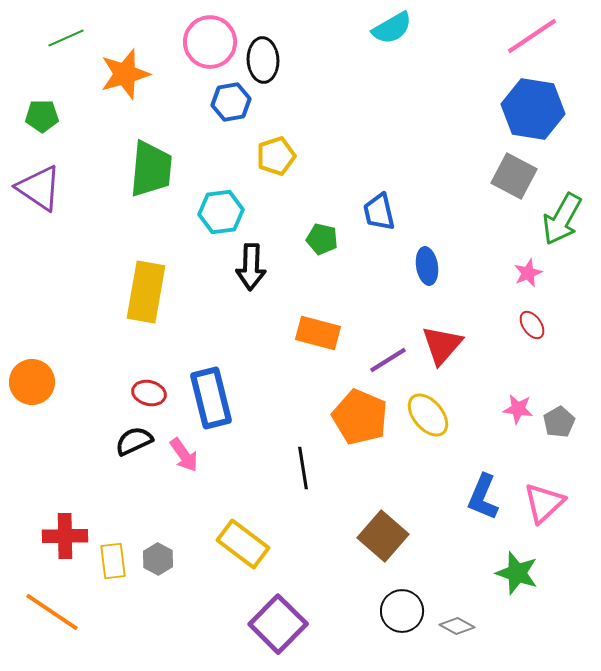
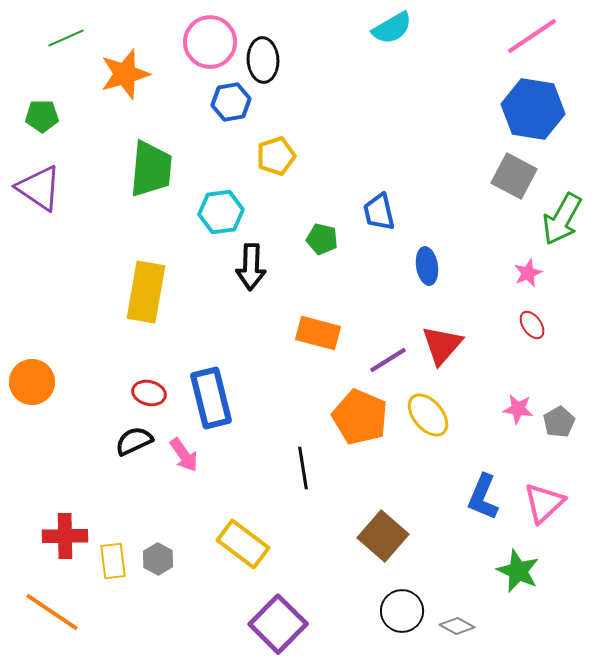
green star at (517, 573): moved 1 px right, 2 px up; rotated 6 degrees clockwise
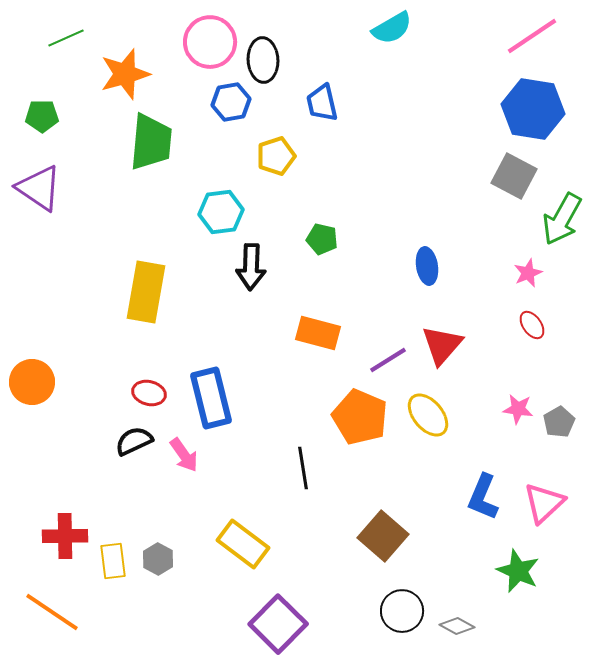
green trapezoid at (151, 169): moved 27 px up
blue trapezoid at (379, 212): moved 57 px left, 109 px up
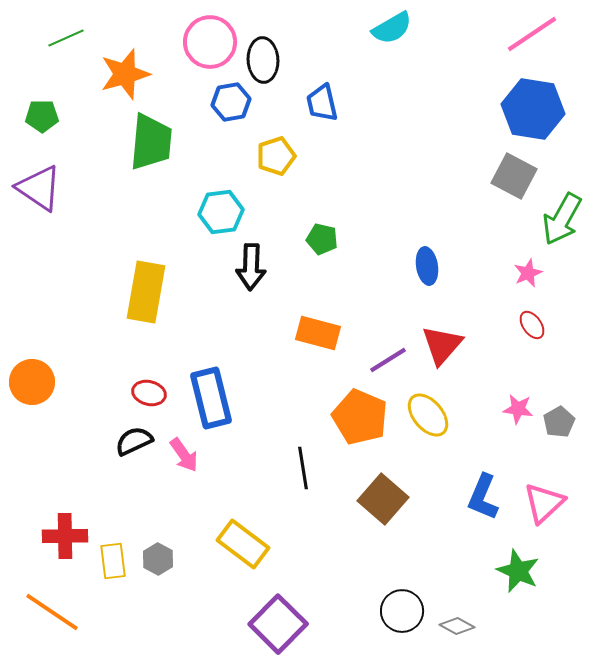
pink line at (532, 36): moved 2 px up
brown square at (383, 536): moved 37 px up
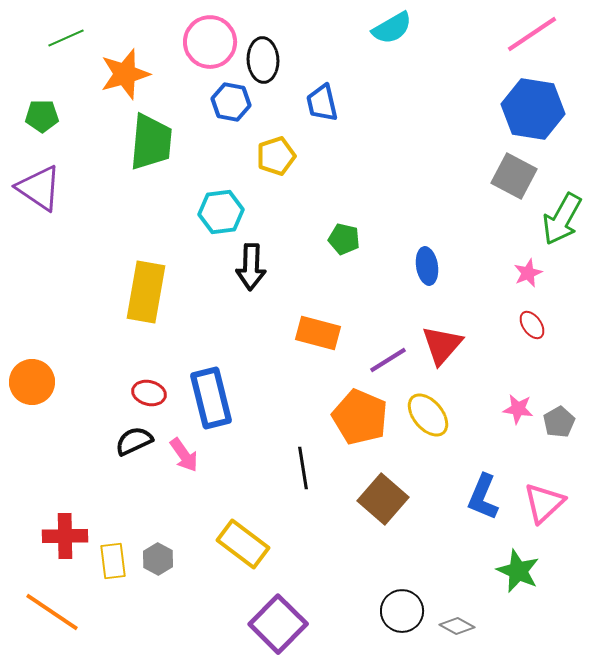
blue hexagon at (231, 102): rotated 21 degrees clockwise
green pentagon at (322, 239): moved 22 px right
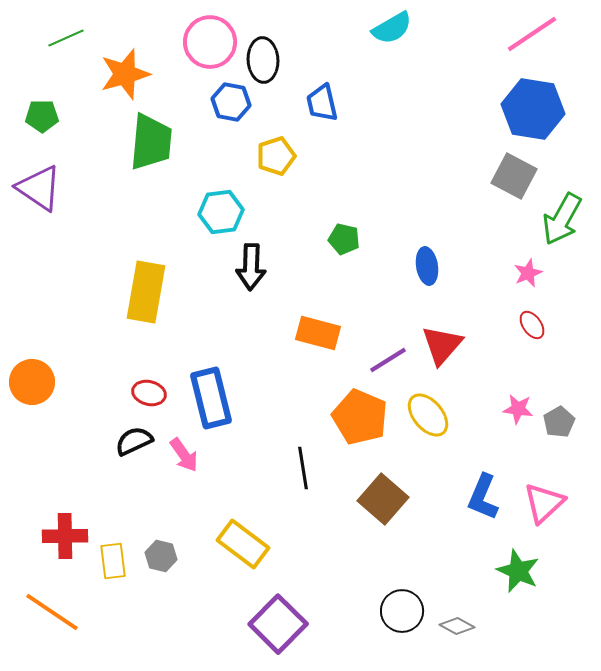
gray hexagon at (158, 559): moved 3 px right, 3 px up; rotated 16 degrees counterclockwise
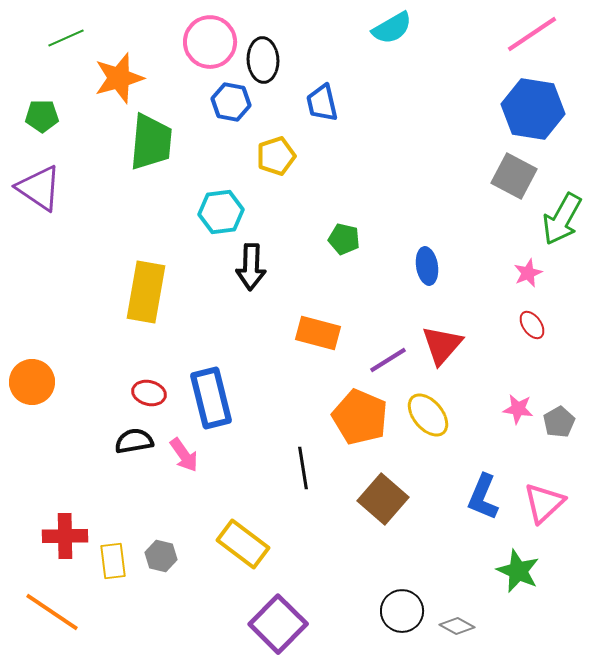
orange star at (125, 74): moved 6 px left, 4 px down
black semicircle at (134, 441): rotated 15 degrees clockwise
